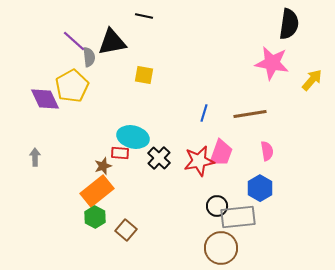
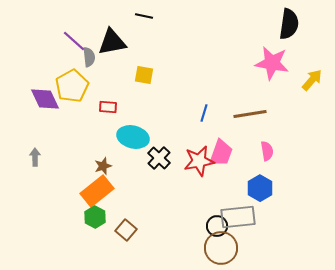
red rectangle: moved 12 px left, 46 px up
black circle: moved 20 px down
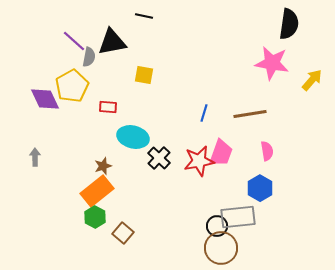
gray semicircle: rotated 18 degrees clockwise
brown square: moved 3 px left, 3 px down
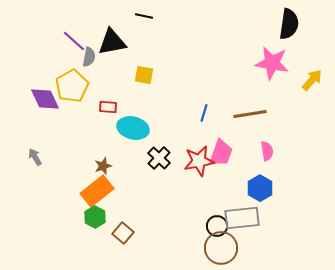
cyan ellipse: moved 9 px up
gray arrow: rotated 30 degrees counterclockwise
gray rectangle: moved 4 px right, 1 px down
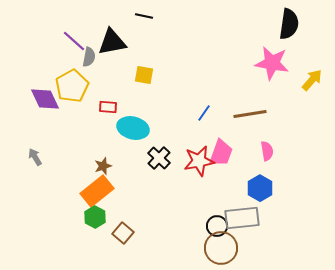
blue line: rotated 18 degrees clockwise
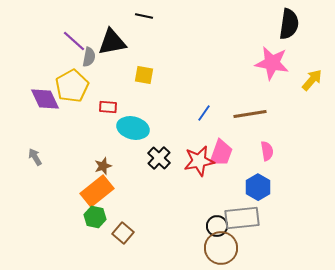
blue hexagon: moved 2 px left, 1 px up
green hexagon: rotated 15 degrees counterclockwise
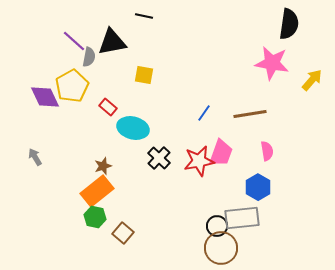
purple diamond: moved 2 px up
red rectangle: rotated 36 degrees clockwise
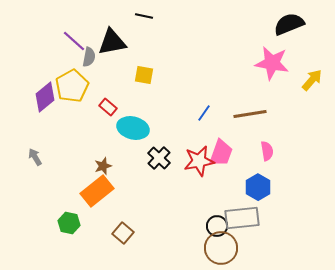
black semicircle: rotated 120 degrees counterclockwise
purple diamond: rotated 76 degrees clockwise
green hexagon: moved 26 px left, 6 px down
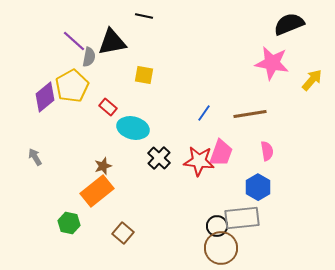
red star: rotated 16 degrees clockwise
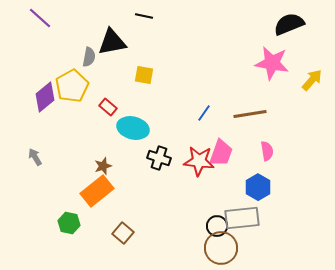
purple line: moved 34 px left, 23 px up
black cross: rotated 25 degrees counterclockwise
